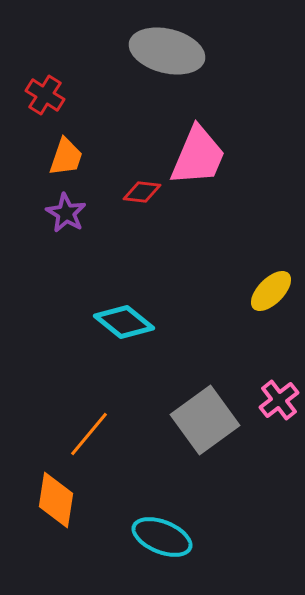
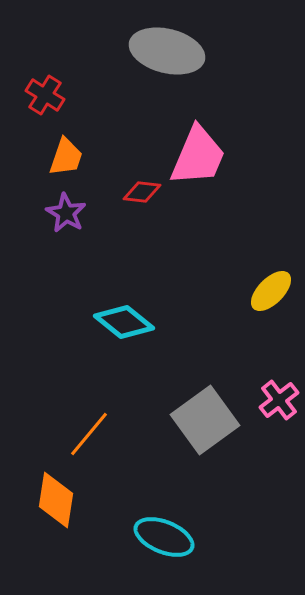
cyan ellipse: moved 2 px right
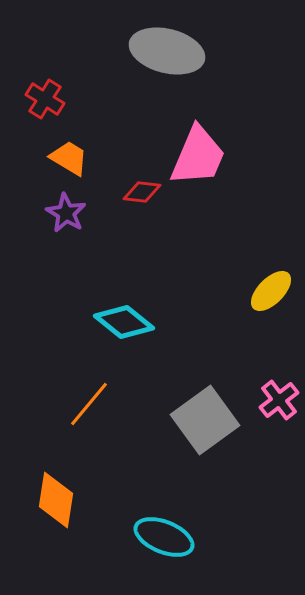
red cross: moved 4 px down
orange trapezoid: moved 3 px right, 1 px down; rotated 78 degrees counterclockwise
orange line: moved 30 px up
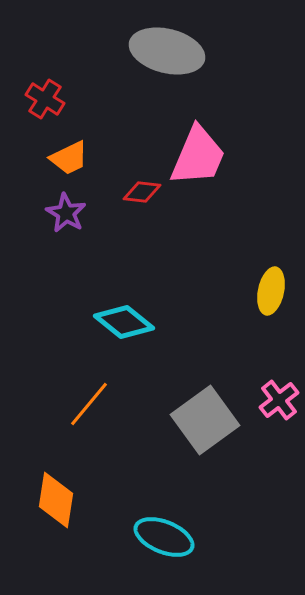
orange trapezoid: rotated 123 degrees clockwise
yellow ellipse: rotated 33 degrees counterclockwise
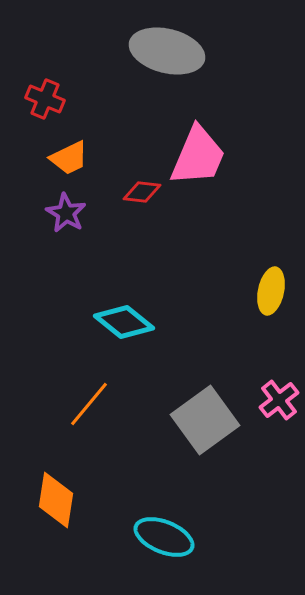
red cross: rotated 9 degrees counterclockwise
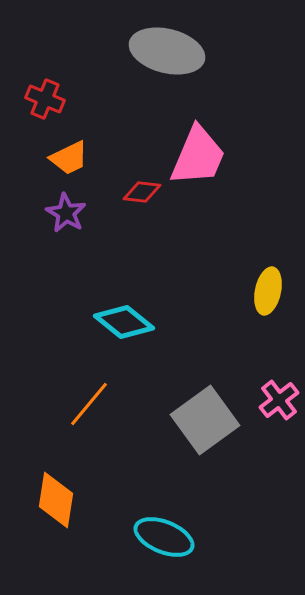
yellow ellipse: moved 3 px left
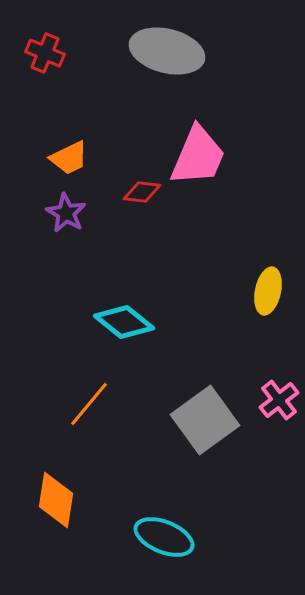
red cross: moved 46 px up
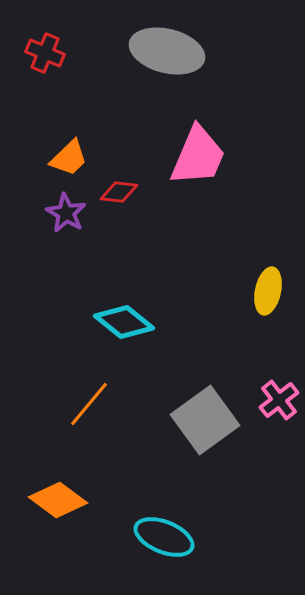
orange trapezoid: rotated 18 degrees counterclockwise
red diamond: moved 23 px left
orange diamond: moved 2 px right; rotated 62 degrees counterclockwise
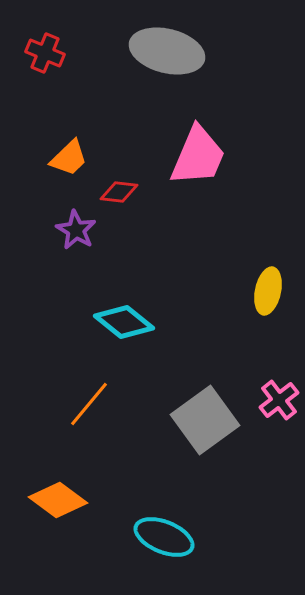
purple star: moved 10 px right, 17 px down
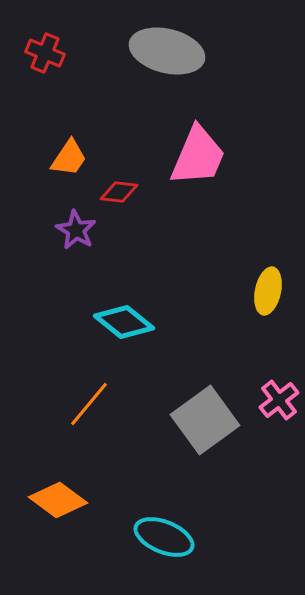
orange trapezoid: rotated 12 degrees counterclockwise
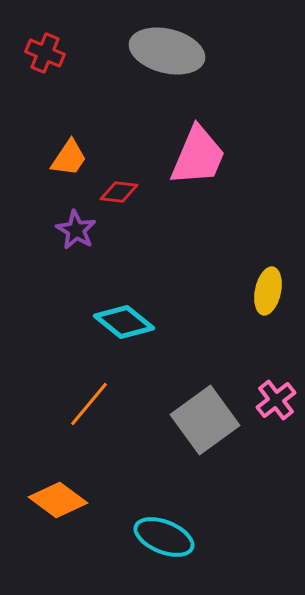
pink cross: moved 3 px left
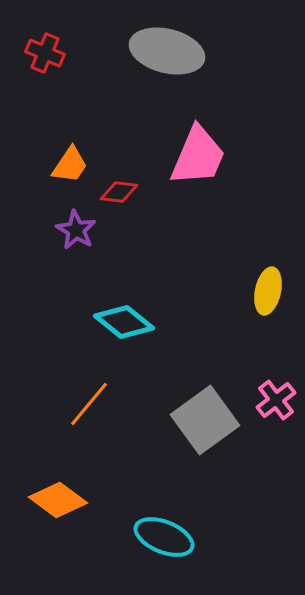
orange trapezoid: moved 1 px right, 7 px down
